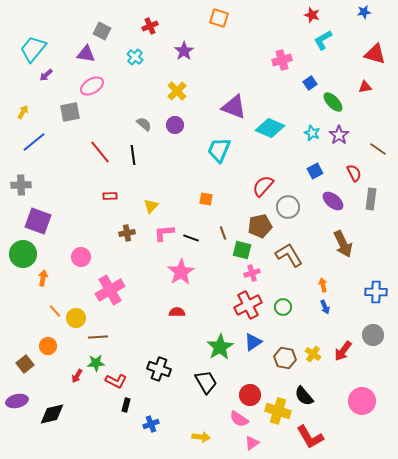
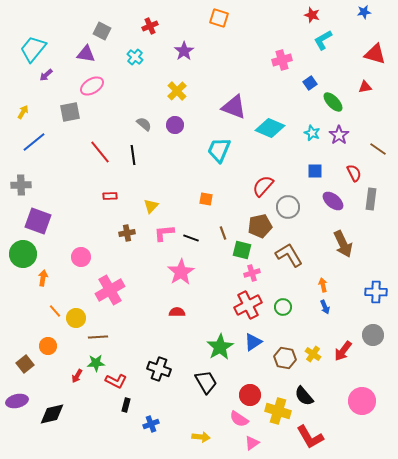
blue square at (315, 171): rotated 28 degrees clockwise
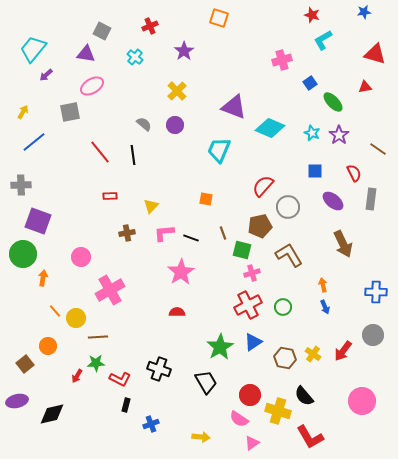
red L-shape at (116, 381): moved 4 px right, 2 px up
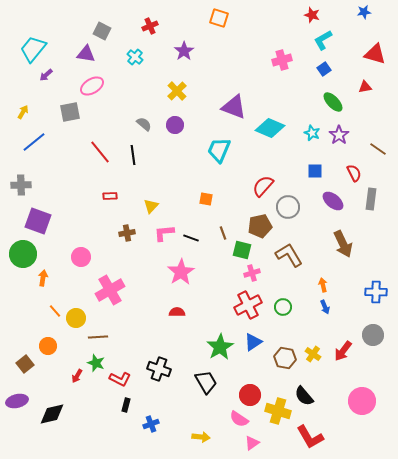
blue square at (310, 83): moved 14 px right, 14 px up
green star at (96, 363): rotated 24 degrees clockwise
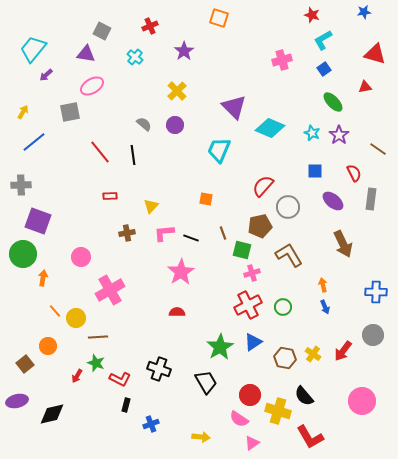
purple triangle at (234, 107): rotated 24 degrees clockwise
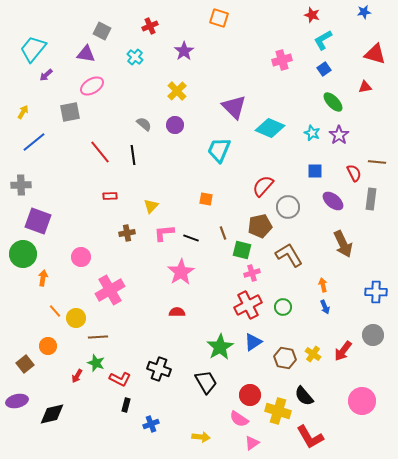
brown line at (378, 149): moved 1 px left, 13 px down; rotated 30 degrees counterclockwise
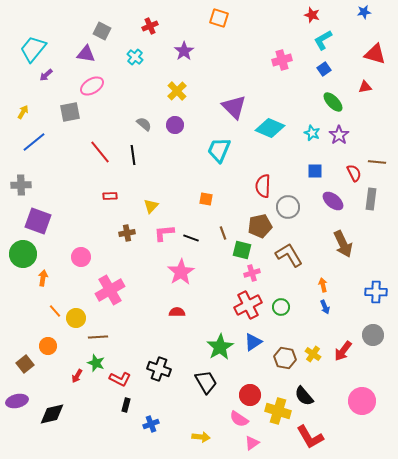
red semicircle at (263, 186): rotated 40 degrees counterclockwise
green circle at (283, 307): moved 2 px left
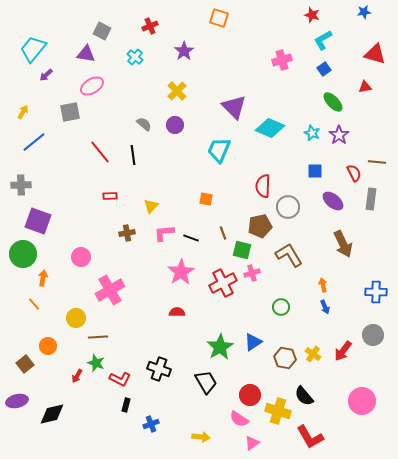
red cross at (248, 305): moved 25 px left, 22 px up
orange line at (55, 311): moved 21 px left, 7 px up
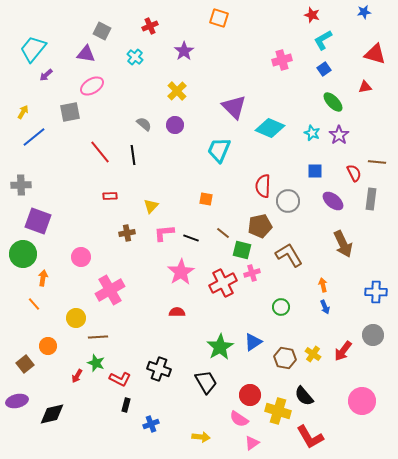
blue line at (34, 142): moved 5 px up
gray circle at (288, 207): moved 6 px up
brown line at (223, 233): rotated 32 degrees counterclockwise
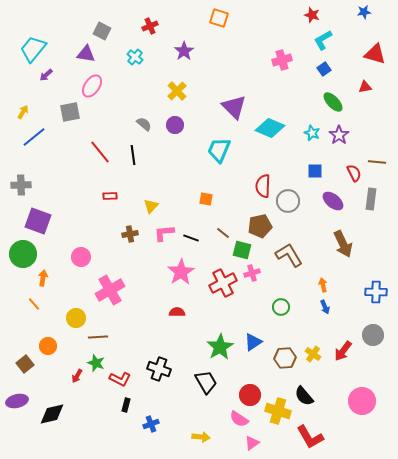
pink ellipse at (92, 86): rotated 25 degrees counterclockwise
brown cross at (127, 233): moved 3 px right, 1 px down
brown hexagon at (285, 358): rotated 15 degrees counterclockwise
